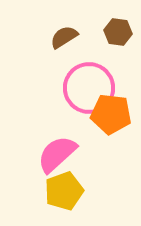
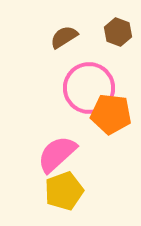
brown hexagon: rotated 12 degrees clockwise
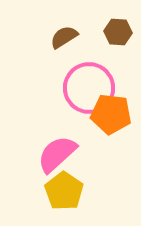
brown hexagon: rotated 16 degrees counterclockwise
yellow pentagon: rotated 18 degrees counterclockwise
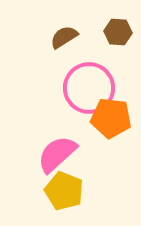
orange pentagon: moved 4 px down
yellow pentagon: rotated 12 degrees counterclockwise
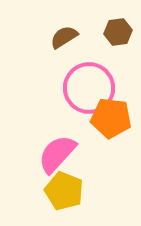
brown hexagon: rotated 12 degrees counterclockwise
pink semicircle: rotated 6 degrees counterclockwise
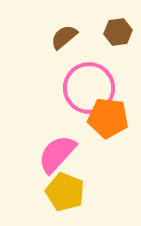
brown semicircle: rotated 8 degrees counterclockwise
orange pentagon: moved 3 px left
yellow pentagon: moved 1 px right, 1 px down
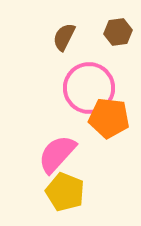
brown semicircle: rotated 24 degrees counterclockwise
orange pentagon: moved 1 px right
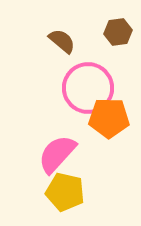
brown semicircle: moved 2 px left, 4 px down; rotated 104 degrees clockwise
pink circle: moved 1 px left
orange pentagon: rotated 6 degrees counterclockwise
yellow pentagon: rotated 9 degrees counterclockwise
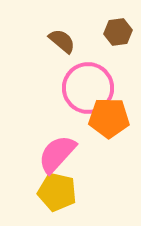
yellow pentagon: moved 8 px left
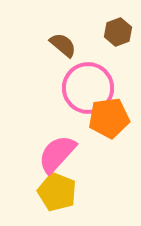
brown hexagon: rotated 12 degrees counterclockwise
brown semicircle: moved 1 px right, 4 px down
orange pentagon: rotated 9 degrees counterclockwise
yellow pentagon: rotated 9 degrees clockwise
